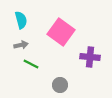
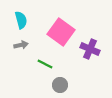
purple cross: moved 8 px up; rotated 18 degrees clockwise
green line: moved 14 px right
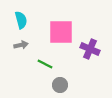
pink square: rotated 36 degrees counterclockwise
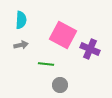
cyan semicircle: rotated 18 degrees clockwise
pink square: moved 2 px right, 3 px down; rotated 28 degrees clockwise
green line: moved 1 px right; rotated 21 degrees counterclockwise
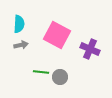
cyan semicircle: moved 2 px left, 4 px down
pink square: moved 6 px left
green line: moved 5 px left, 8 px down
gray circle: moved 8 px up
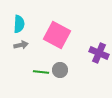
purple cross: moved 9 px right, 4 px down
gray circle: moved 7 px up
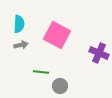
gray circle: moved 16 px down
